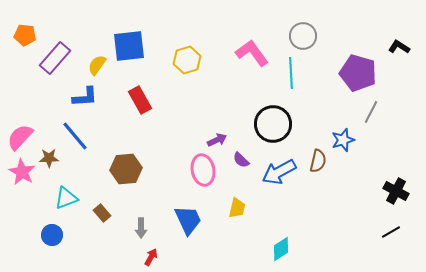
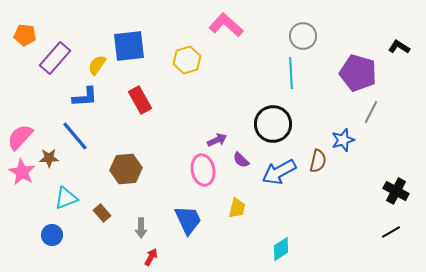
pink L-shape: moved 26 px left, 28 px up; rotated 12 degrees counterclockwise
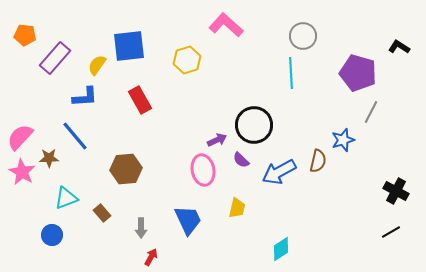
black circle: moved 19 px left, 1 px down
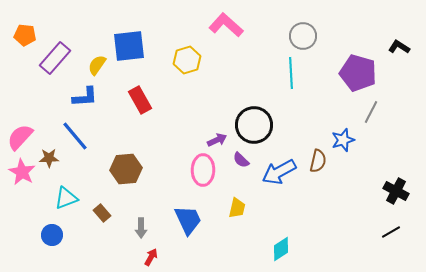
pink ellipse: rotated 12 degrees clockwise
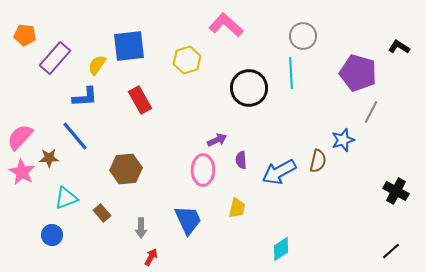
black circle: moved 5 px left, 37 px up
purple semicircle: rotated 42 degrees clockwise
black line: moved 19 px down; rotated 12 degrees counterclockwise
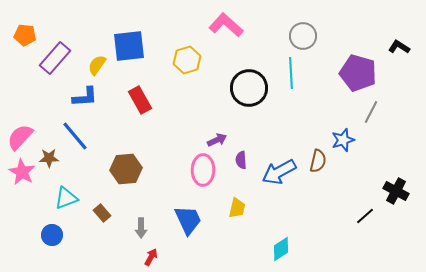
black line: moved 26 px left, 35 px up
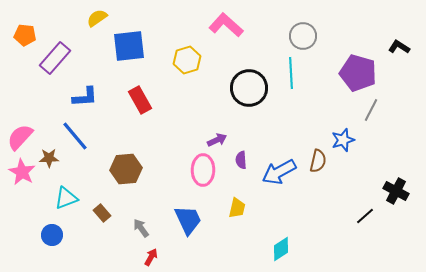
yellow semicircle: moved 47 px up; rotated 20 degrees clockwise
gray line: moved 2 px up
gray arrow: rotated 144 degrees clockwise
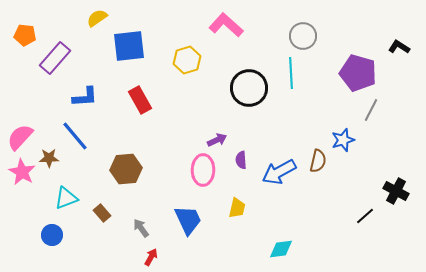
cyan diamond: rotated 25 degrees clockwise
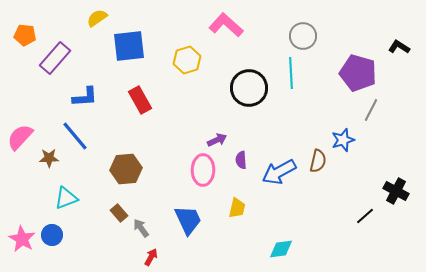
pink star: moved 67 px down
brown rectangle: moved 17 px right
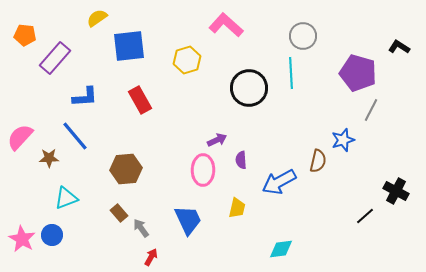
blue arrow: moved 10 px down
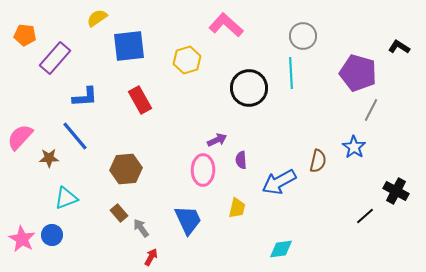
blue star: moved 11 px right, 7 px down; rotated 20 degrees counterclockwise
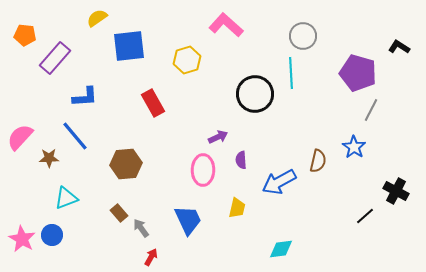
black circle: moved 6 px right, 6 px down
red rectangle: moved 13 px right, 3 px down
purple arrow: moved 1 px right, 3 px up
brown hexagon: moved 5 px up
